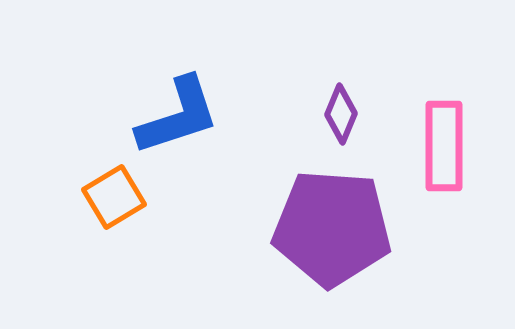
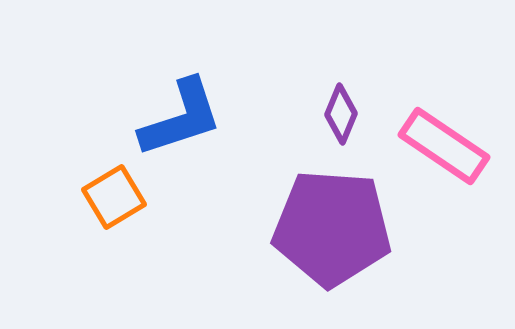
blue L-shape: moved 3 px right, 2 px down
pink rectangle: rotated 56 degrees counterclockwise
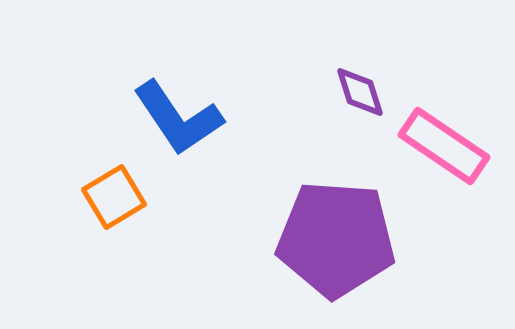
purple diamond: moved 19 px right, 22 px up; rotated 40 degrees counterclockwise
blue L-shape: moved 3 px left; rotated 74 degrees clockwise
purple pentagon: moved 4 px right, 11 px down
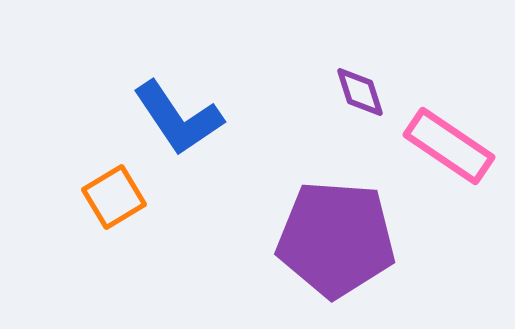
pink rectangle: moved 5 px right
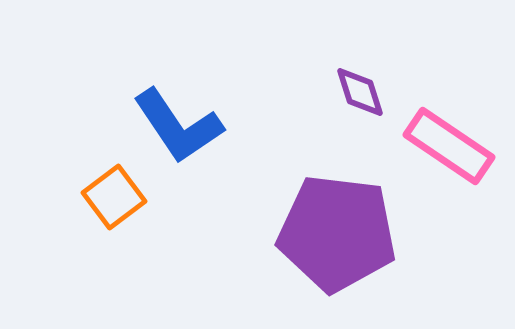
blue L-shape: moved 8 px down
orange square: rotated 6 degrees counterclockwise
purple pentagon: moved 1 px right, 6 px up; rotated 3 degrees clockwise
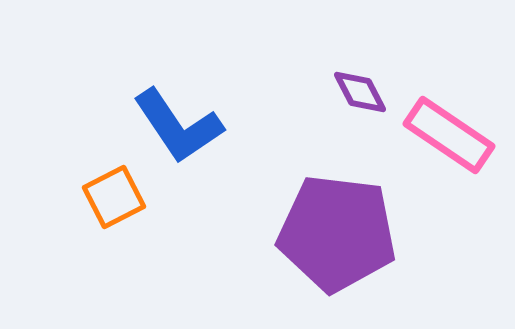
purple diamond: rotated 10 degrees counterclockwise
pink rectangle: moved 11 px up
orange square: rotated 10 degrees clockwise
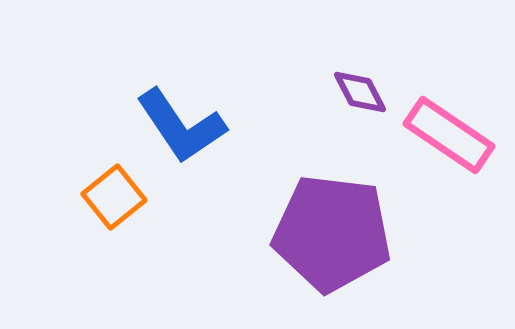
blue L-shape: moved 3 px right
orange square: rotated 12 degrees counterclockwise
purple pentagon: moved 5 px left
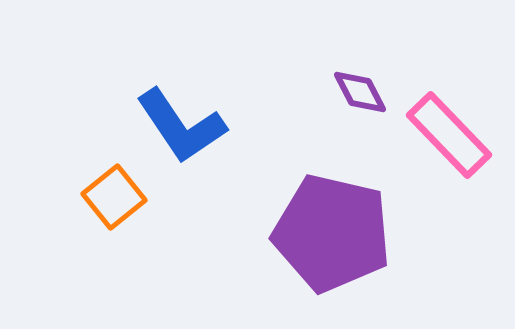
pink rectangle: rotated 12 degrees clockwise
purple pentagon: rotated 6 degrees clockwise
